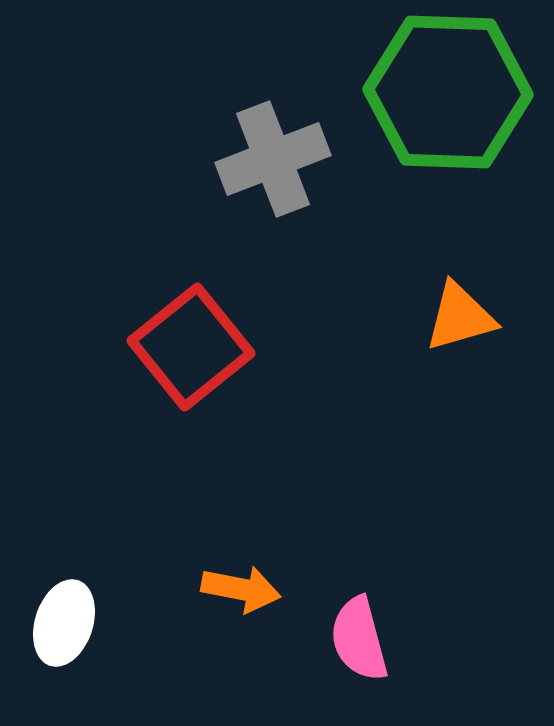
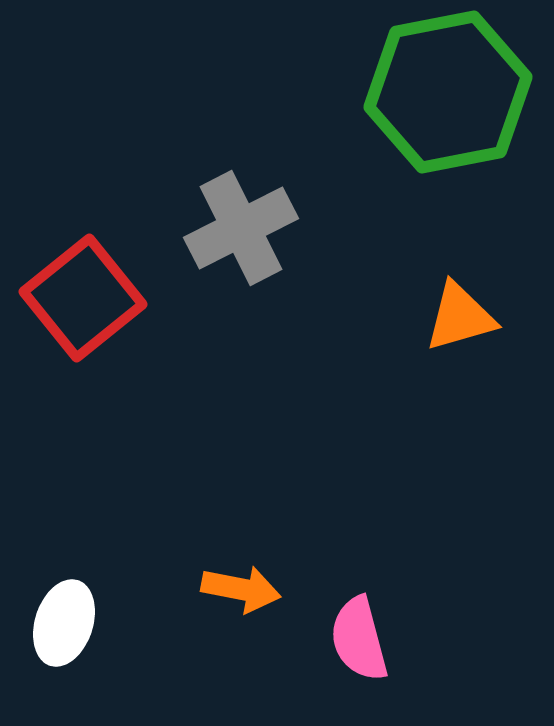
green hexagon: rotated 13 degrees counterclockwise
gray cross: moved 32 px left, 69 px down; rotated 6 degrees counterclockwise
red square: moved 108 px left, 49 px up
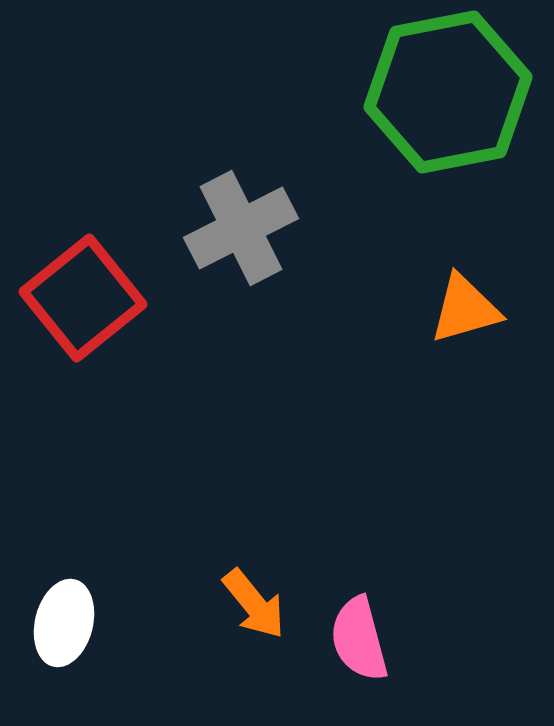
orange triangle: moved 5 px right, 8 px up
orange arrow: moved 13 px right, 15 px down; rotated 40 degrees clockwise
white ellipse: rotated 4 degrees counterclockwise
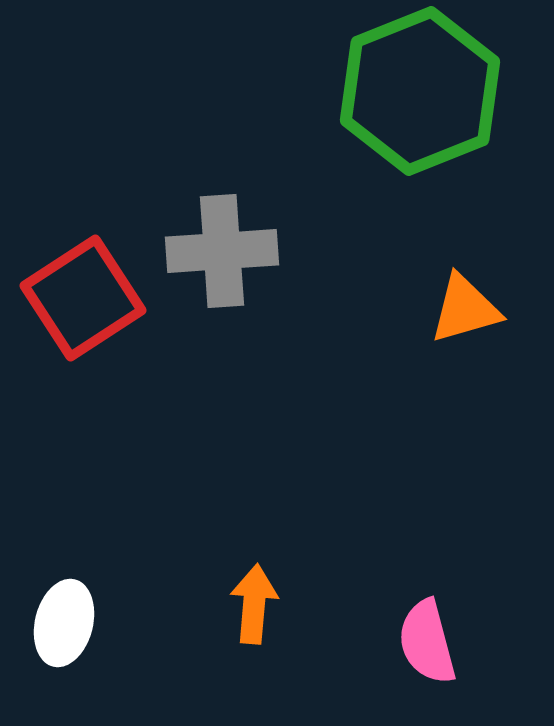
green hexagon: moved 28 px left, 1 px up; rotated 11 degrees counterclockwise
gray cross: moved 19 px left, 23 px down; rotated 23 degrees clockwise
red square: rotated 6 degrees clockwise
orange arrow: rotated 136 degrees counterclockwise
pink semicircle: moved 68 px right, 3 px down
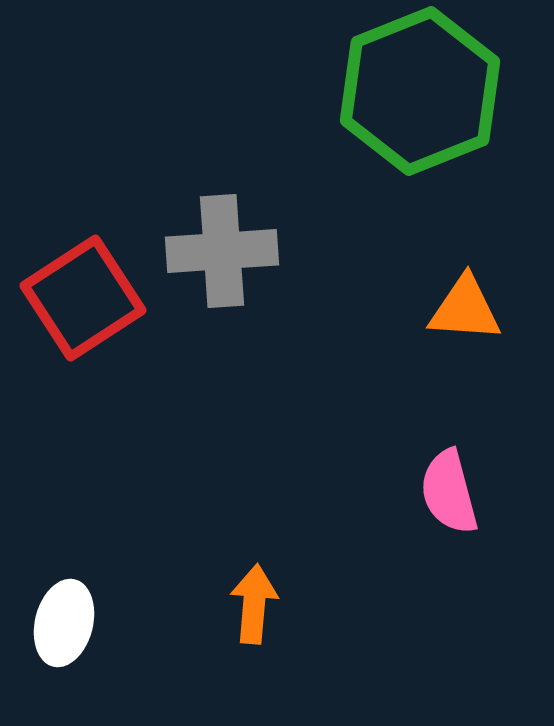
orange triangle: rotated 20 degrees clockwise
pink semicircle: moved 22 px right, 150 px up
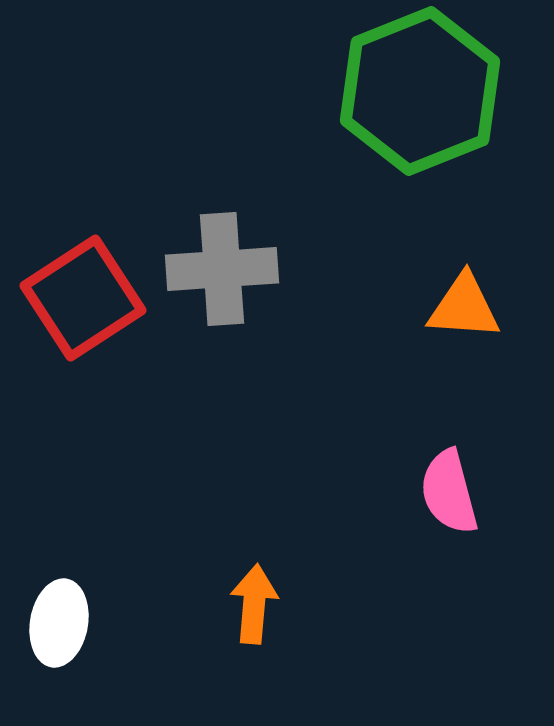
gray cross: moved 18 px down
orange triangle: moved 1 px left, 2 px up
white ellipse: moved 5 px left; rotated 4 degrees counterclockwise
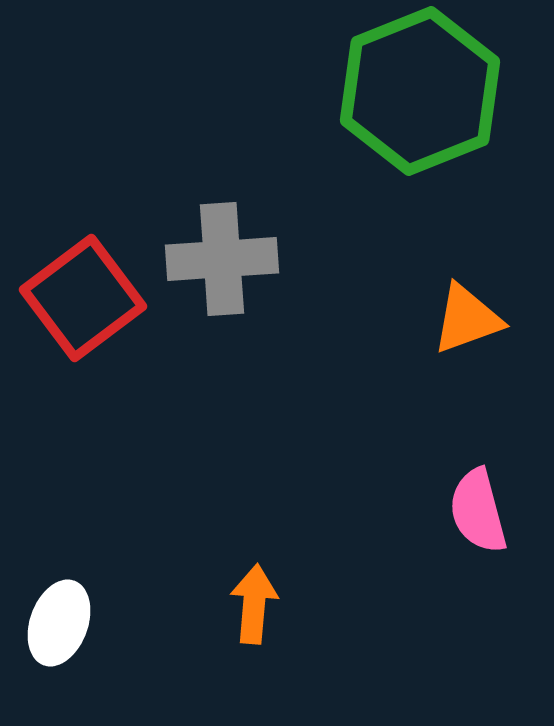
gray cross: moved 10 px up
red square: rotated 4 degrees counterclockwise
orange triangle: moved 3 px right, 12 px down; rotated 24 degrees counterclockwise
pink semicircle: moved 29 px right, 19 px down
white ellipse: rotated 10 degrees clockwise
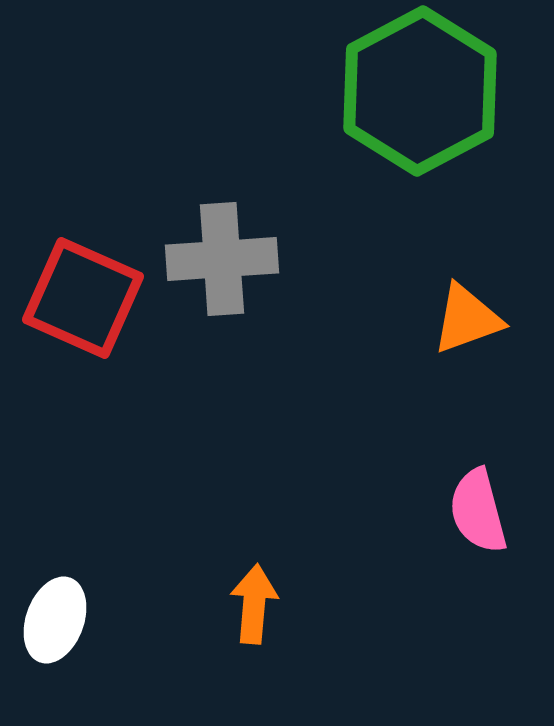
green hexagon: rotated 6 degrees counterclockwise
red square: rotated 29 degrees counterclockwise
white ellipse: moved 4 px left, 3 px up
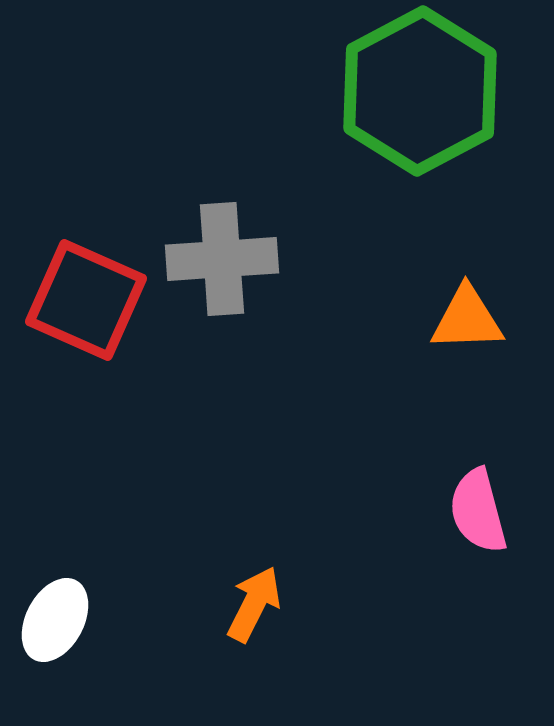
red square: moved 3 px right, 2 px down
orange triangle: rotated 18 degrees clockwise
orange arrow: rotated 22 degrees clockwise
white ellipse: rotated 8 degrees clockwise
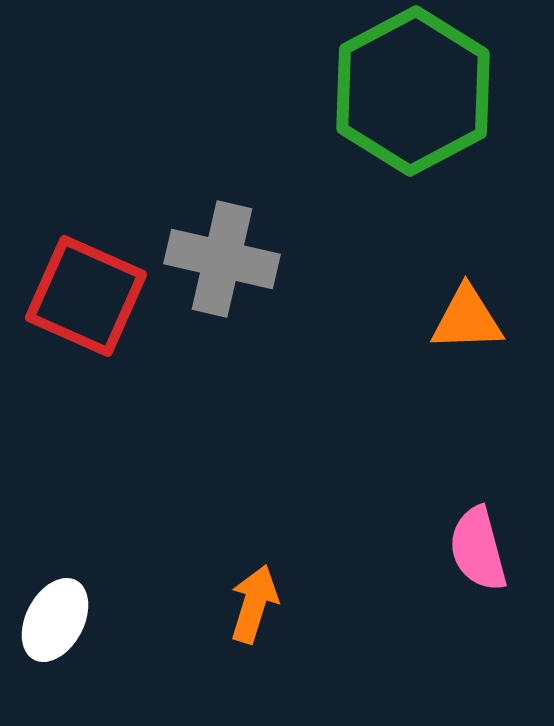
green hexagon: moved 7 px left
gray cross: rotated 17 degrees clockwise
red square: moved 4 px up
pink semicircle: moved 38 px down
orange arrow: rotated 10 degrees counterclockwise
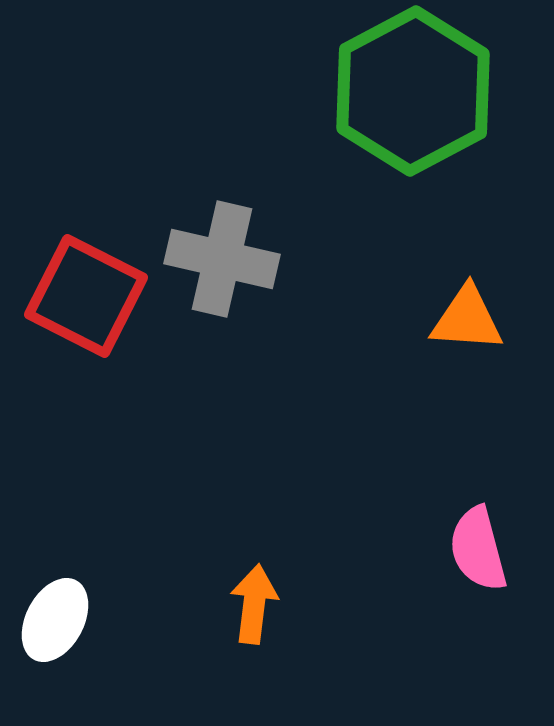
red square: rotated 3 degrees clockwise
orange triangle: rotated 6 degrees clockwise
orange arrow: rotated 10 degrees counterclockwise
